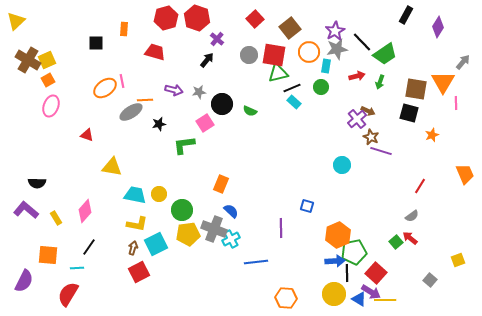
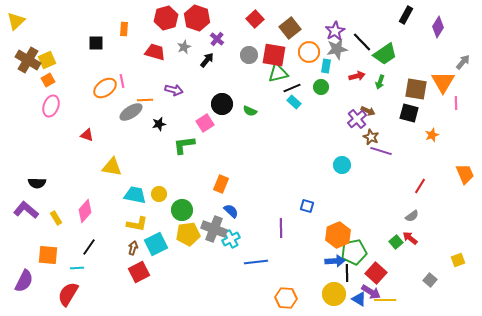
gray star at (199, 92): moved 15 px left, 45 px up; rotated 16 degrees counterclockwise
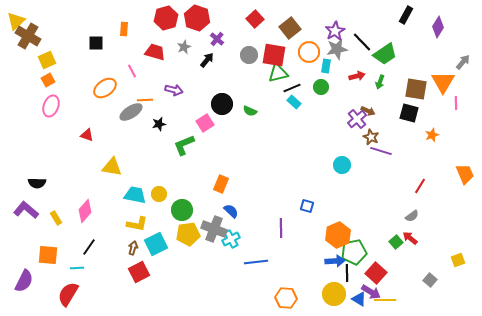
brown cross at (28, 60): moved 24 px up
pink line at (122, 81): moved 10 px right, 10 px up; rotated 16 degrees counterclockwise
green L-shape at (184, 145): rotated 15 degrees counterclockwise
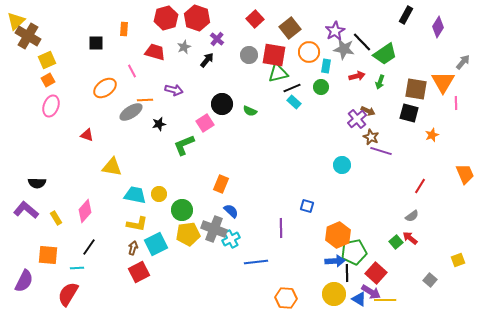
gray star at (337, 49): moved 7 px right; rotated 20 degrees clockwise
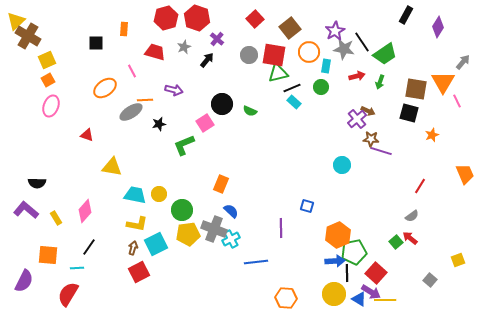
black line at (362, 42): rotated 10 degrees clockwise
pink line at (456, 103): moved 1 px right, 2 px up; rotated 24 degrees counterclockwise
brown star at (371, 137): moved 2 px down; rotated 21 degrees counterclockwise
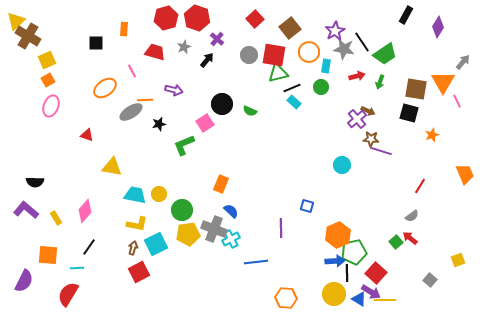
black semicircle at (37, 183): moved 2 px left, 1 px up
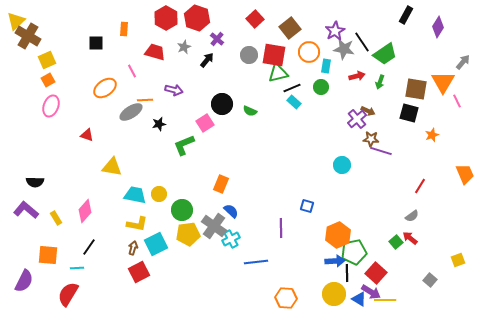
red hexagon at (166, 18): rotated 15 degrees counterclockwise
gray cross at (214, 229): moved 3 px up; rotated 15 degrees clockwise
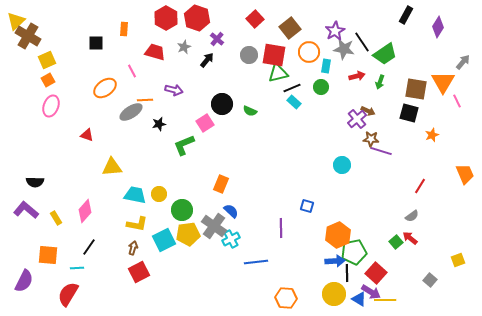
yellow triangle at (112, 167): rotated 15 degrees counterclockwise
cyan square at (156, 244): moved 8 px right, 4 px up
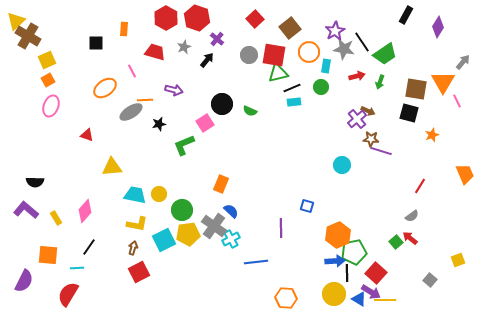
cyan rectangle at (294, 102): rotated 48 degrees counterclockwise
